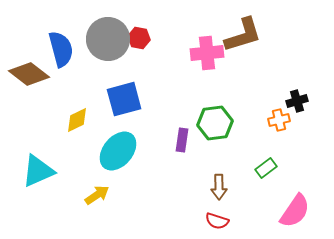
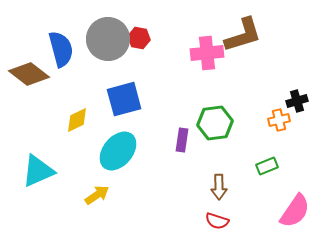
green rectangle: moved 1 px right, 2 px up; rotated 15 degrees clockwise
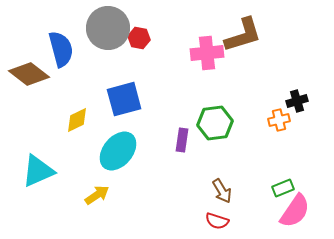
gray circle: moved 11 px up
green rectangle: moved 16 px right, 22 px down
brown arrow: moved 3 px right, 4 px down; rotated 30 degrees counterclockwise
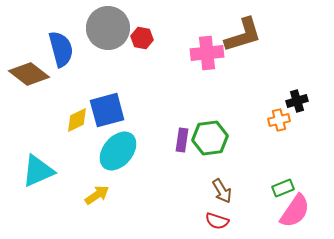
red hexagon: moved 3 px right
blue square: moved 17 px left, 11 px down
green hexagon: moved 5 px left, 15 px down
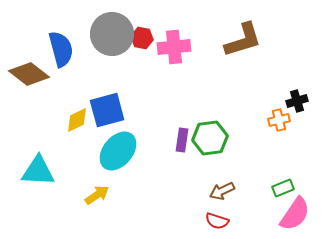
gray circle: moved 4 px right, 6 px down
brown L-shape: moved 5 px down
pink cross: moved 33 px left, 6 px up
cyan triangle: rotated 27 degrees clockwise
brown arrow: rotated 95 degrees clockwise
pink semicircle: moved 3 px down
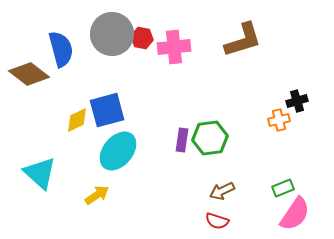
cyan triangle: moved 2 px right, 2 px down; rotated 39 degrees clockwise
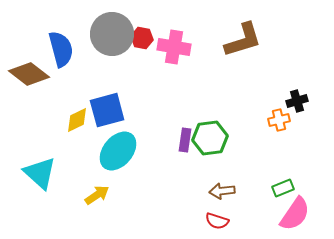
pink cross: rotated 16 degrees clockwise
purple rectangle: moved 3 px right
brown arrow: rotated 20 degrees clockwise
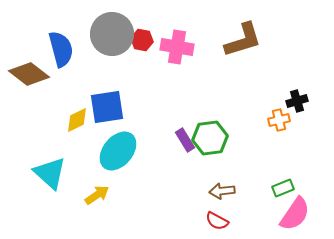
red hexagon: moved 2 px down
pink cross: moved 3 px right
blue square: moved 3 px up; rotated 6 degrees clockwise
purple rectangle: rotated 40 degrees counterclockwise
cyan triangle: moved 10 px right
red semicircle: rotated 10 degrees clockwise
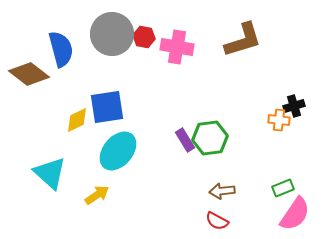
red hexagon: moved 2 px right, 3 px up
black cross: moved 3 px left, 5 px down
orange cross: rotated 20 degrees clockwise
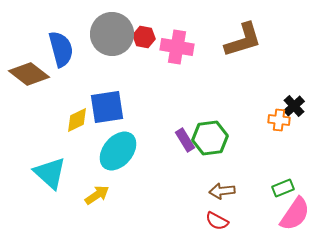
black cross: rotated 25 degrees counterclockwise
